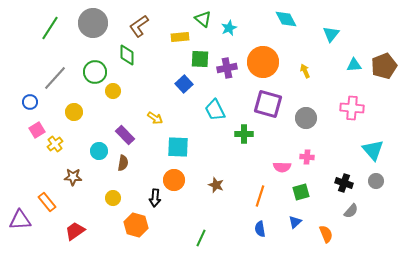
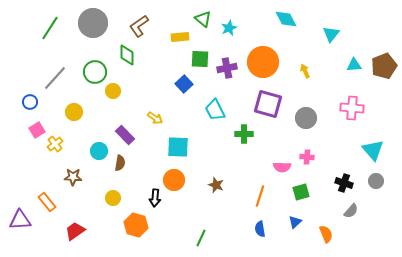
brown semicircle at (123, 163): moved 3 px left
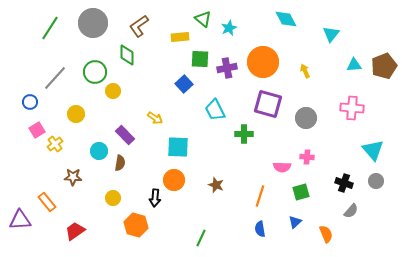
yellow circle at (74, 112): moved 2 px right, 2 px down
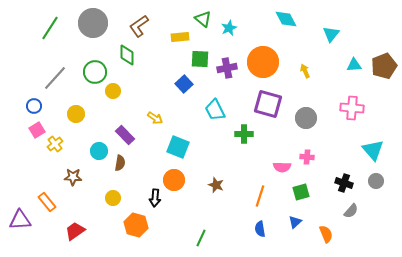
blue circle at (30, 102): moved 4 px right, 4 px down
cyan square at (178, 147): rotated 20 degrees clockwise
